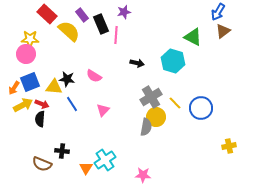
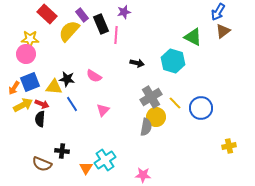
yellow semicircle: rotated 90 degrees counterclockwise
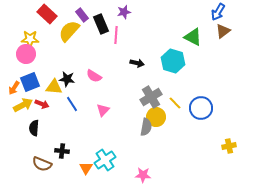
black semicircle: moved 6 px left, 9 px down
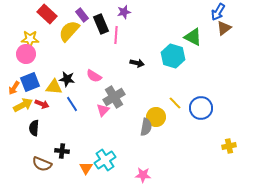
brown triangle: moved 1 px right, 3 px up
cyan hexagon: moved 5 px up
gray cross: moved 37 px left
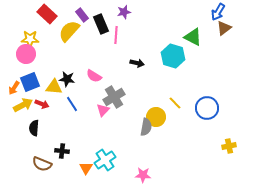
blue circle: moved 6 px right
